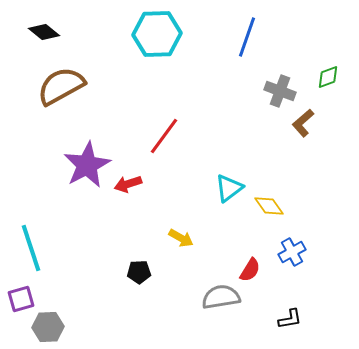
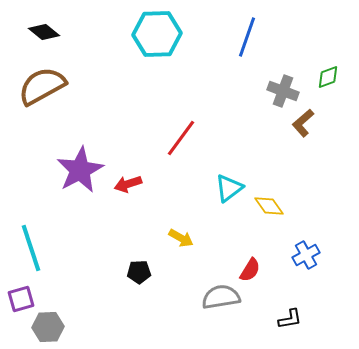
brown semicircle: moved 19 px left
gray cross: moved 3 px right
red line: moved 17 px right, 2 px down
purple star: moved 7 px left, 5 px down
blue cross: moved 14 px right, 3 px down
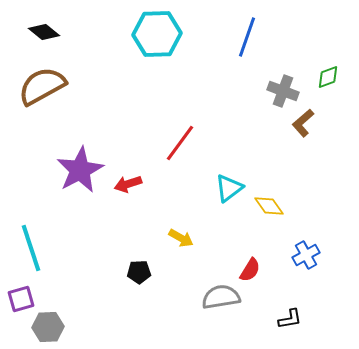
red line: moved 1 px left, 5 px down
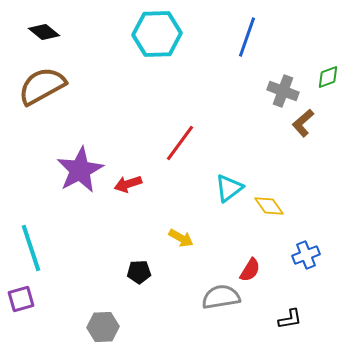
blue cross: rotated 8 degrees clockwise
gray hexagon: moved 55 px right
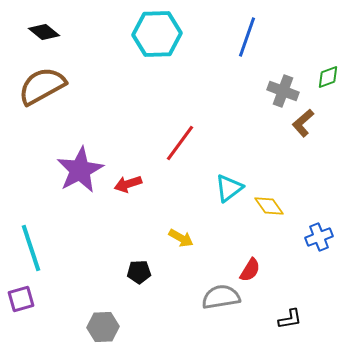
blue cross: moved 13 px right, 18 px up
